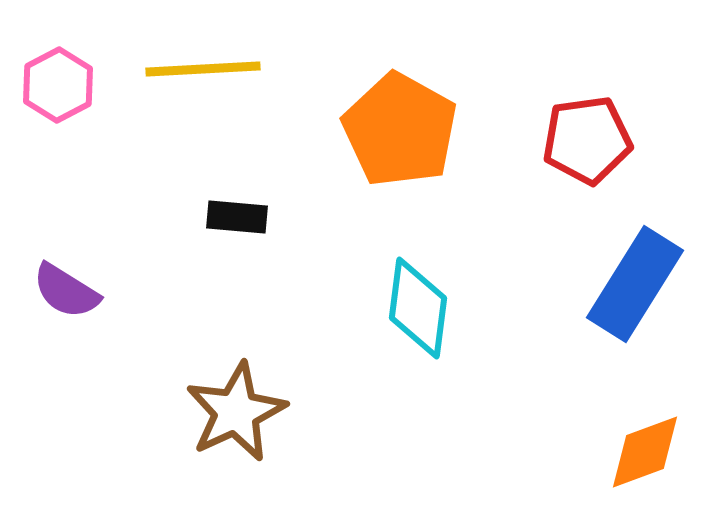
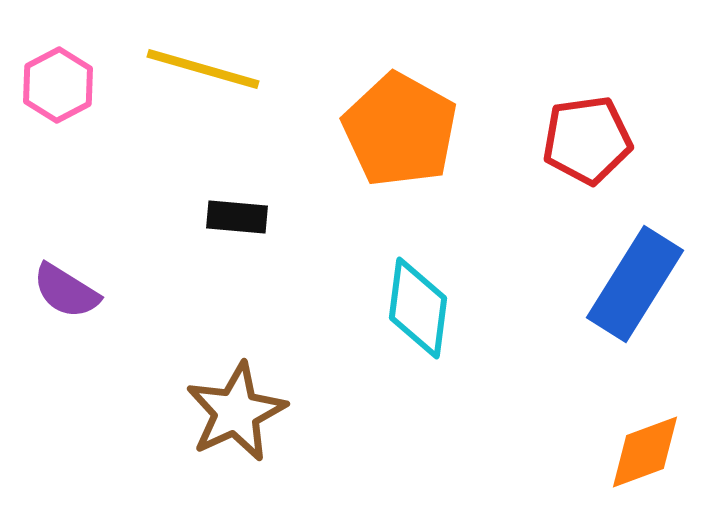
yellow line: rotated 19 degrees clockwise
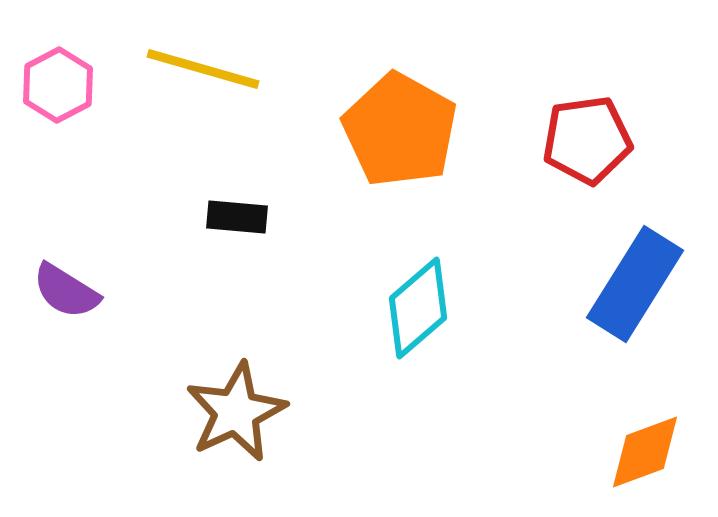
cyan diamond: rotated 42 degrees clockwise
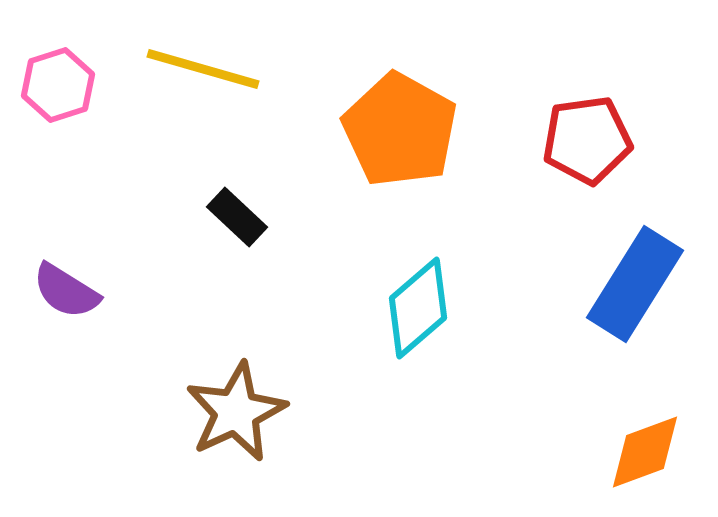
pink hexagon: rotated 10 degrees clockwise
black rectangle: rotated 38 degrees clockwise
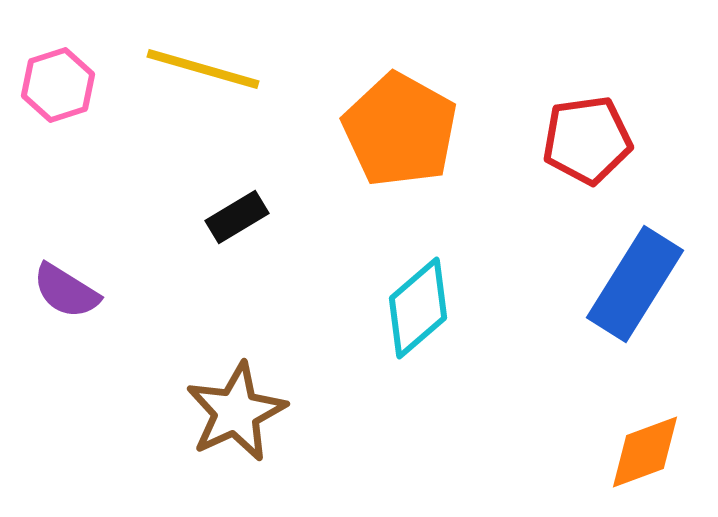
black rectangle: rotated 74 degrees counterclockwise
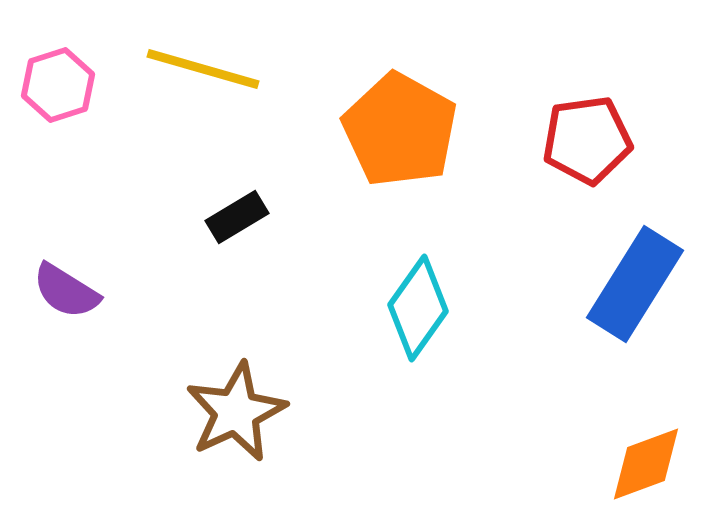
cyan diamond: rotated 14 degrees counterclockwise
orange diamond: moved 1 px right, 12 px down
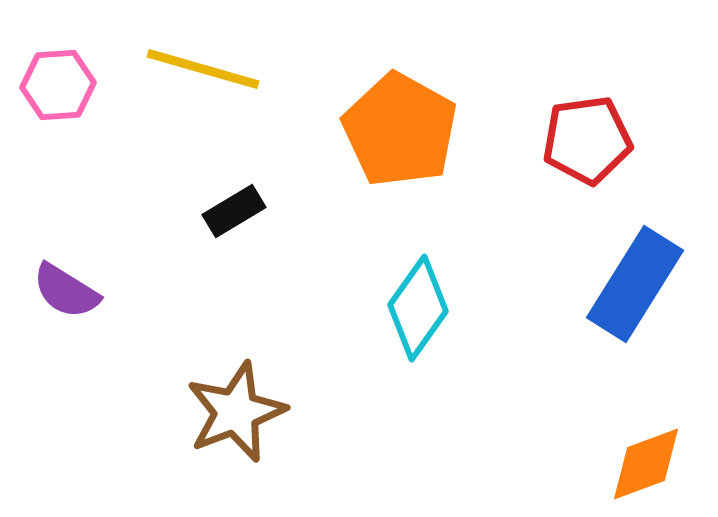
pink hexagon: rotated 14 degrees clockwise
black rectangle: moved 3 px left, 6 px up
brown star: rotated 4 degrees clockwise
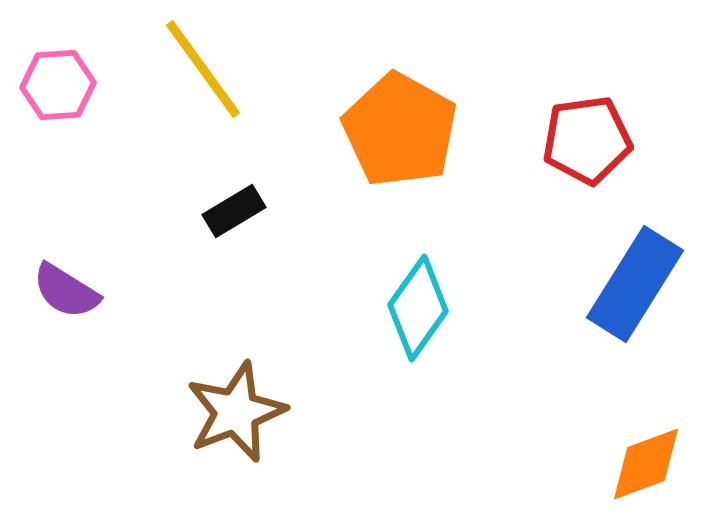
yellow line: rotated 38 degrees clockwise
